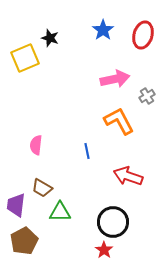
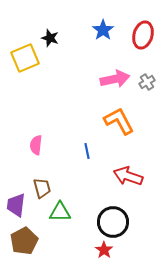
gray cross: moved 14 px up
brown trapezoid: rotated 135 degrees counterclockwise
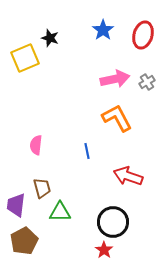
orange L-shape: moved 2 px left, 3 px up
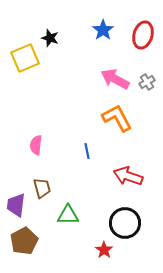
pink arrow: rotated 140 degrees counterclockwise
green triangle: moved 8 px right, 3 px down
black circle: moved 12 px right, 1 px down
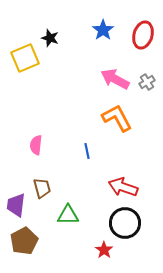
red arrow: moved 5 px left, 11 px down
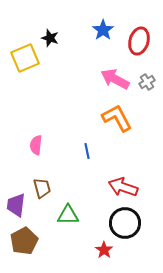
red ellipse: moved 4 px left, 6 px down
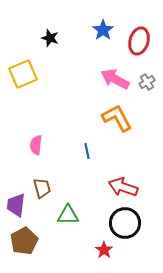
yellow square: moved 2 px left, 16 px down
